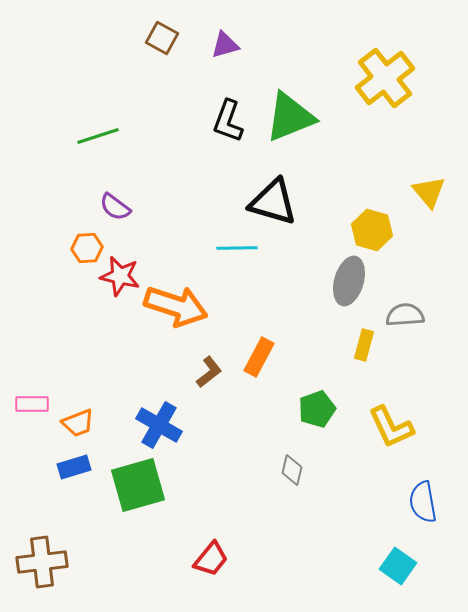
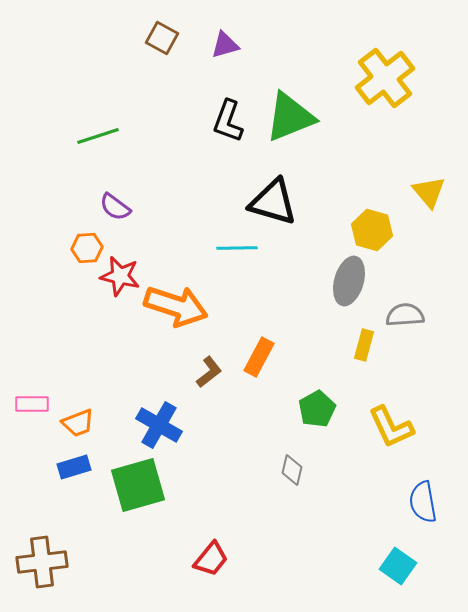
green pentagon: rotated 9 degrees counterclockwise
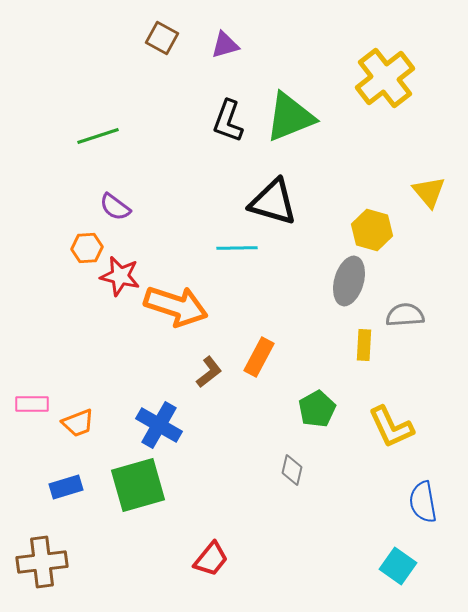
yellow rectangle: rotated 12 degrees counterclockwise
blue rectangle: moved 8 px left, 20 px down
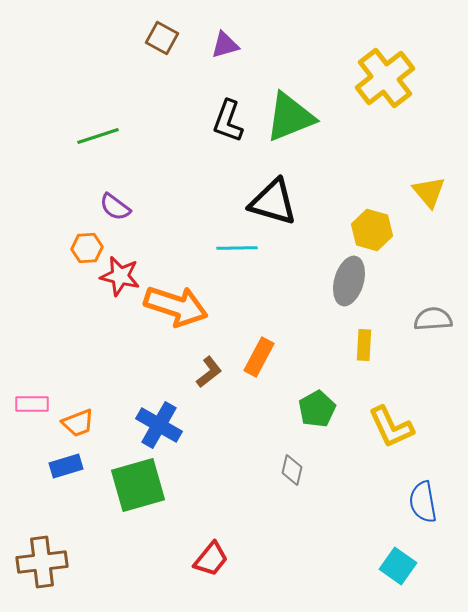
gray semicircle: moved 28 px right, 4 px down
blue rectangle: moved 21 px up
